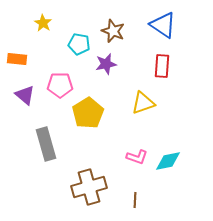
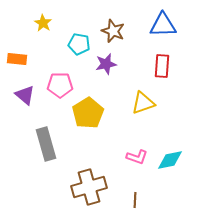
blue triangle: rotated 36 degrees counterclockwise
cyan diamond: moved 2 px right, 1 px up
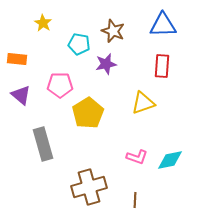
purple triangle: moved 4 px left
gray rectangle: moved 3 px left
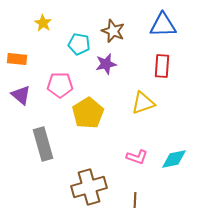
cyan diamond: moved 4 px right, 1 px up
